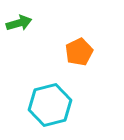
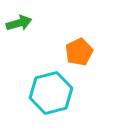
cyan hexagon: moved 1 px right, 12 px up
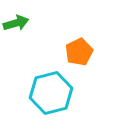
green arrow: moved 3 px left
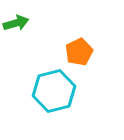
cyan hexagon: moved 3 px right, 2 px up
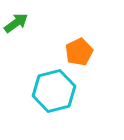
green arrow: rotated 20 degrees counterclockwise
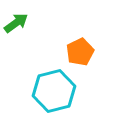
orange pentagon: moved 1 px right
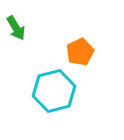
green arrow: moved 5 px down; rotated 95 degrees clockwise
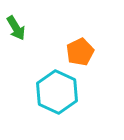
cyan hexagon: moved 3 px right, 1 px down; rotated 21 degrees counterclockwise
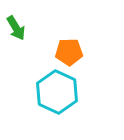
orange pentagon: moved 11 px left; rotated 24 degrees clockwise
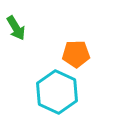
orange pentagon: moved 7 px right, 2 px down
